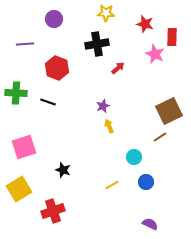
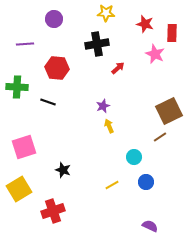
red rectangle: moved 4 px up
red hexagon: rotated 15 degrees counterclockwise
green cross: moved 1 px right, 6 px up
purple semicircle: moved 2 px down
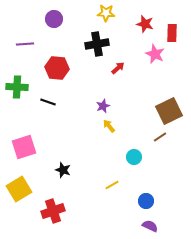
yellow arrow: rotated 16 degrees counterclockwise
blue circle: moved 19 px down
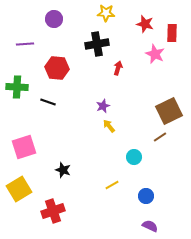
red arrow: rotated 32 degrees counterclockwise
blue circle: moved 5 px up
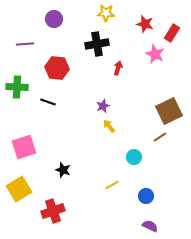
red rectangle: rotated 30 degrees clockwise
